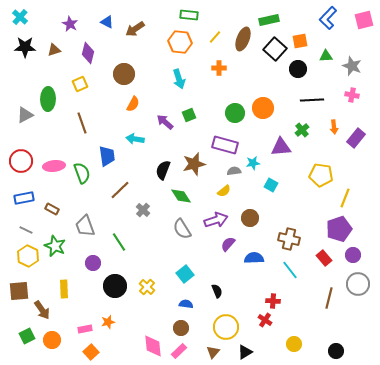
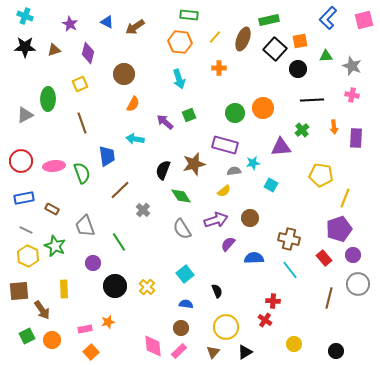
cyan cross at (20, 17): moved 5 px right, 1 px up; rotated 21 degrees counterclockwise
brown arrow at (135, 29): moved 2 px up
purple rectangle at (356, 138): rotated 36 degrees counterclockwise
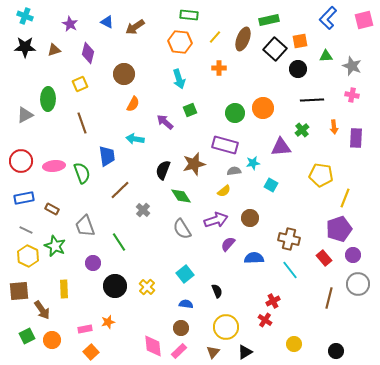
green square at (189, 115): moved 1 px right, 5 px up
red cross at (273, 301): rotated 32 degrees counterclockwise
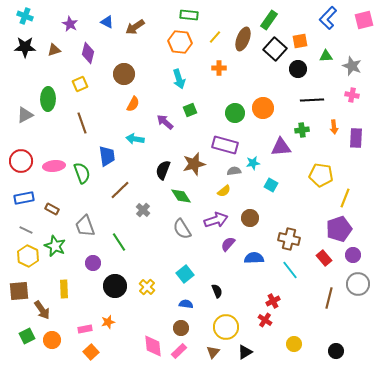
green rectangle at (269, 20): rotated 42 degrees counterclockwise
green cross at (302, 130): rotated 32 degrees clockwise
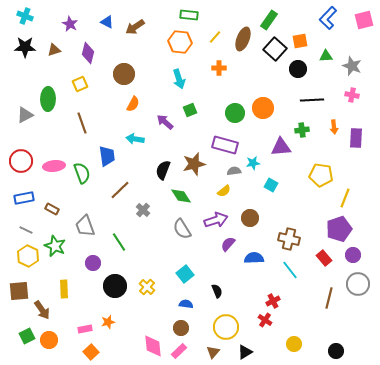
orange circle at (52, 340): moved 3 px left
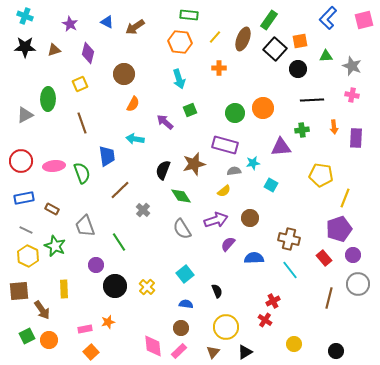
purple circle at (93, 263): moved 3 px right, 2 px down
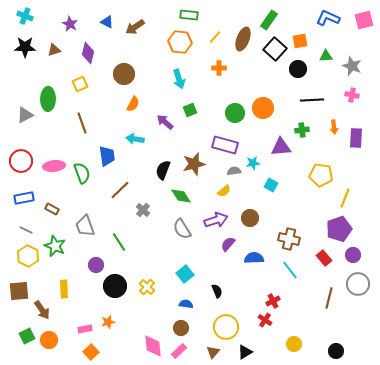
blue L-shape at (328, 18): rotated 70 degrees clockwise
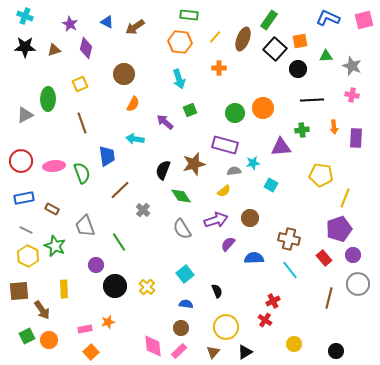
purple diamond at (88, 53): moved 2 px left, 5 px up
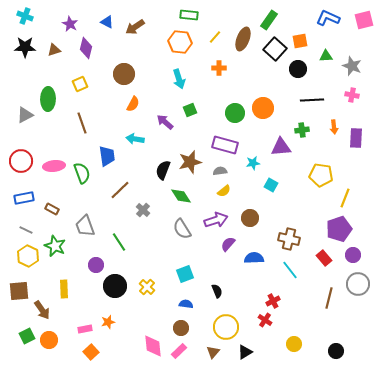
brown star at (194, 164): moved 4 px left, 2 px up
gray semicircle at (234, 171): moved 14 px left
cyan square at (185, 274): rotated 18 degrees clockwise
